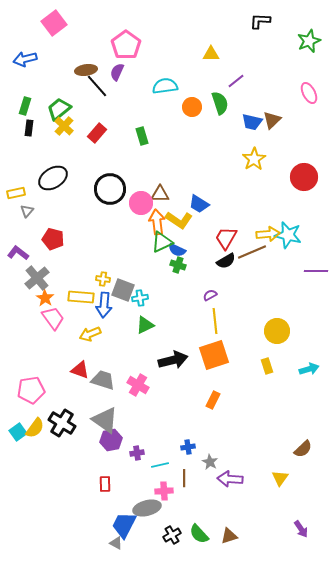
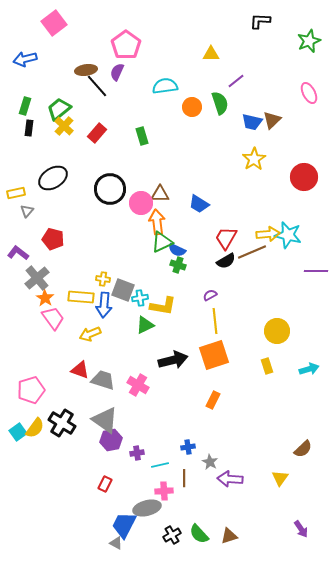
yellow L-shape at (179, 220): moved 16 px left, 86 px down; rotated 24 degrees counterclockwise
pink pentagon at (31, 390): rotated 8 degrees counterclockwise
red rectangle at (105, 484): rotated 28 degrees clockwise
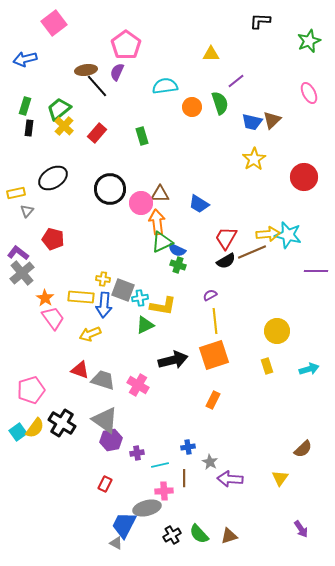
gray cross at (37, 278): moved 15 px left, 5 px up
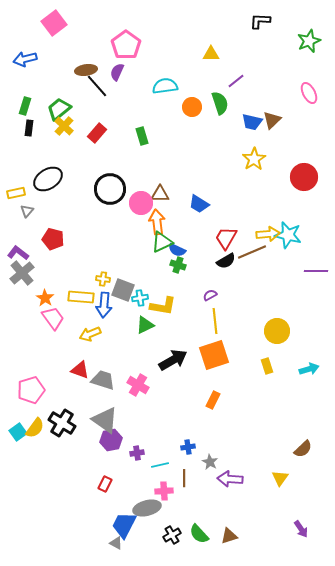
black ellipse at (53, 178): moved 5 px left, 1 px down
black arrow at (173, 360): rotated 16 degrees counterclockwise
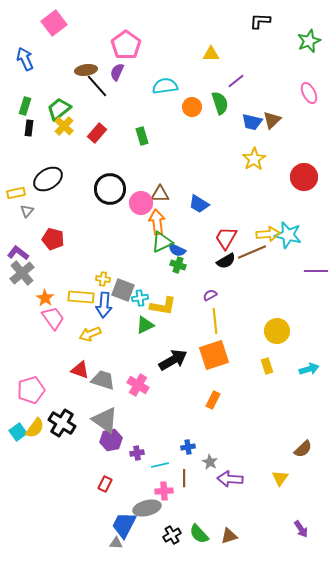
blue arrow at (25, 59): rotated 80 degrees clockwise
gray triangle at (116, 543): rotated 24 degrees counterclockwise
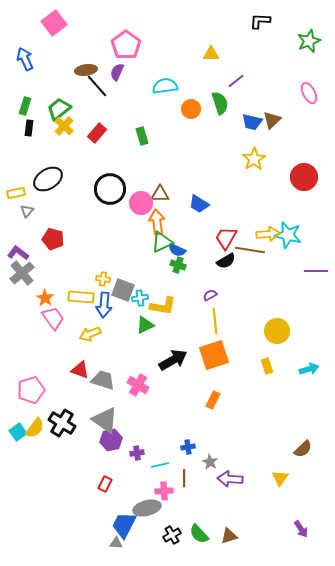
orange circle at (192, 107): moved 1 px left, 2 px down
brown line at (252, 252): moved 2 px left, 2 px up; rotated 32 degrees clockwise
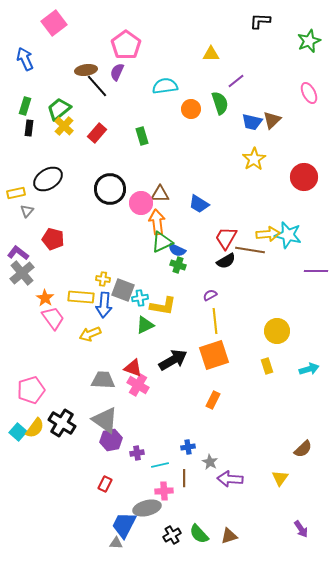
red triangle at (80, 370): moved 53 px right, 2 px up
gray trapezoid at (103, 380): rotated 15 degrees counterclockwise
cyan square at (18, 432): rotated 12 degrees counterclockwise
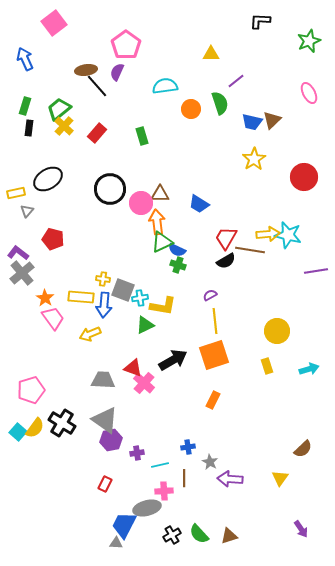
purple line at (316, 271): rotated 10 degrees counterclockwise
pink cross at (138, 385): moved 6 px right, 2 px up; rotated 10 degrees clockwise
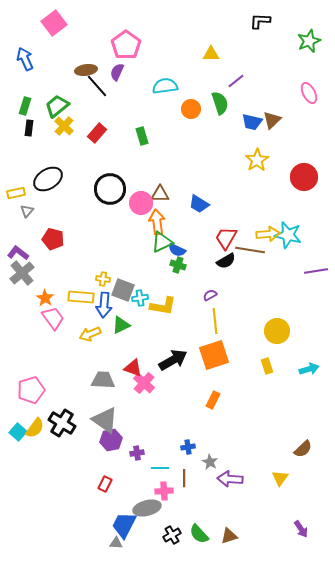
green trapezoid at (59, 109): moved 2 px left, 3 px up
yellow star at (254, 159): moved 3 px right, 1 px down
green triangle at (145, 325): moved 24 px left
cyan line at (160, 465): moved 3 px down; rotated 12 degrees clockwise
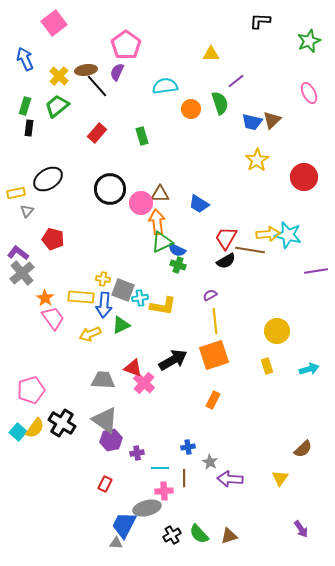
yellow cross at (64, 126): moved 5 px left, 50 px up
